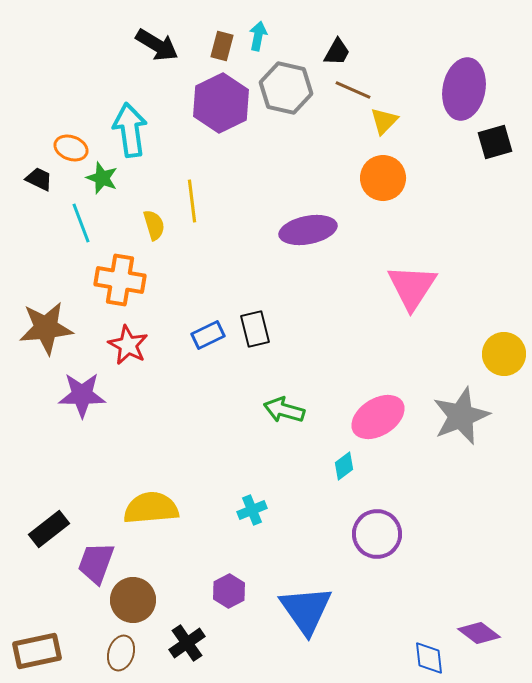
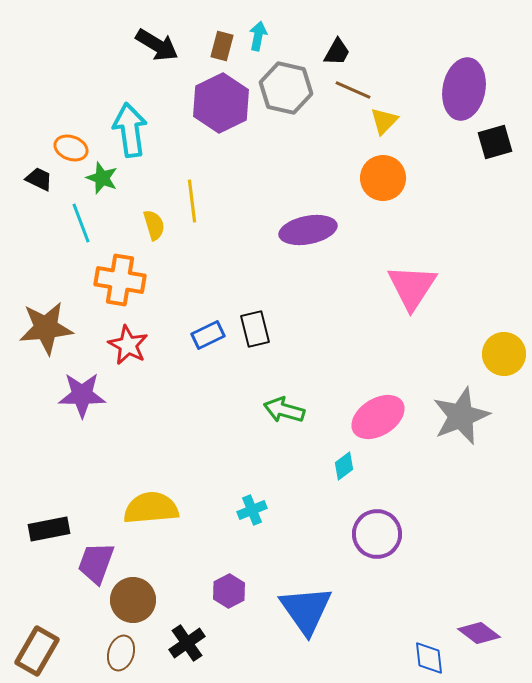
black rectangle at (49, 529): rotated 27 degrees clockwise
brown rectangle at (37, 651): rotated 48 degrees counterclockwise
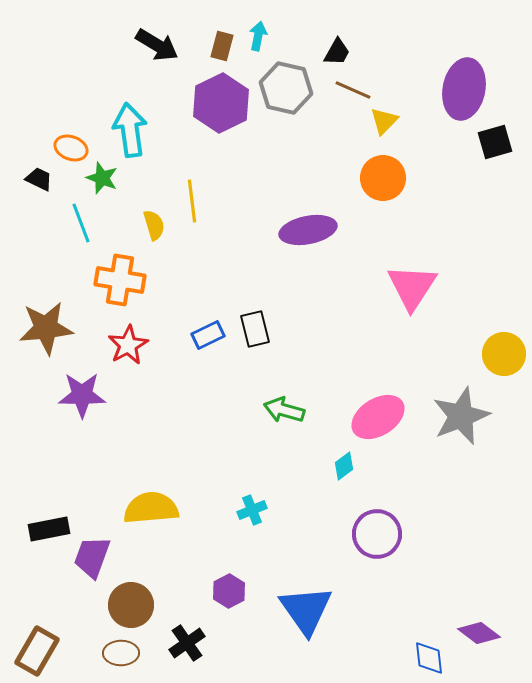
red star at (128, 345): rotated 15 degrees clockwise
purple trapezoid at (96, 563): moved 4 px left, 6 px up
brown circle at (133, 600): moved 2 px left, 5 px down
brown ellipse at (121, 653): rotated 72 degrees clockwise
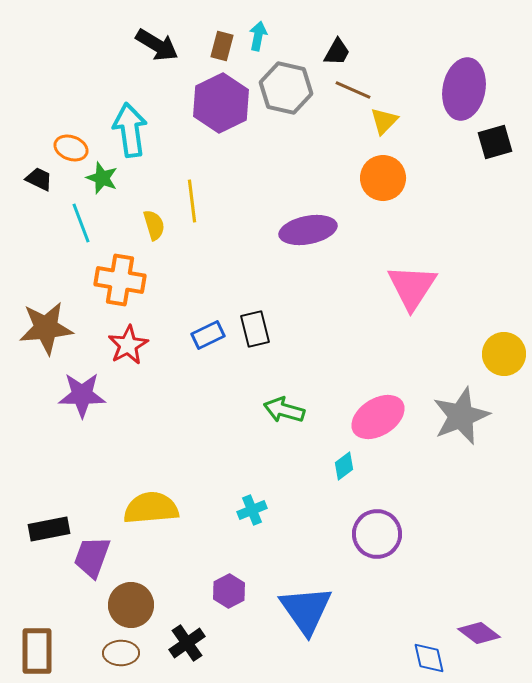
brown rectangle at (37, 651): rotated 30 degrees counterclockwise
blue diamond at (429, 658): rotated 6 degrees counterclockwise
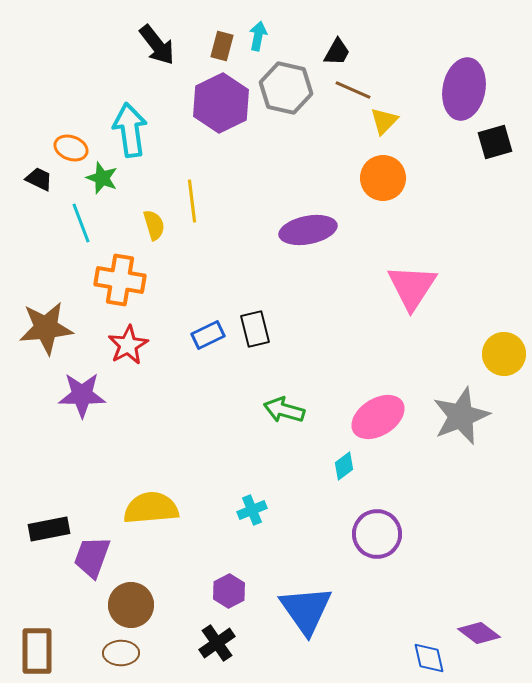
black arrow at (157, 45): rotated 21 degrees clockwise
black cross at (187, 643): moved 30 px right
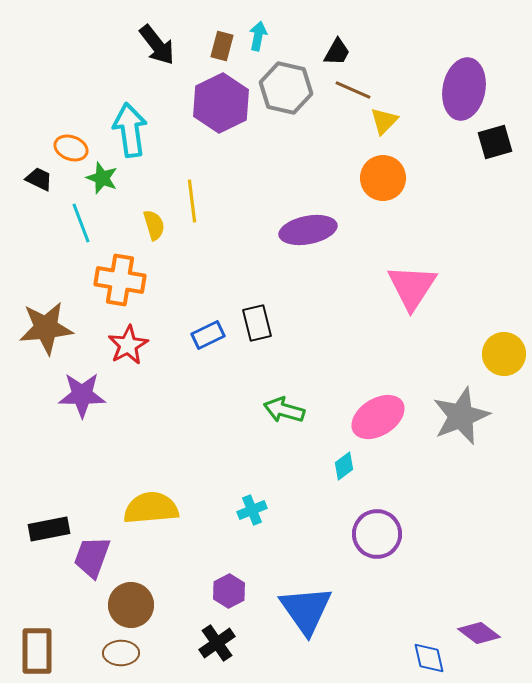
black rectangle at (255, 329): moved 2 px right, 6 px up
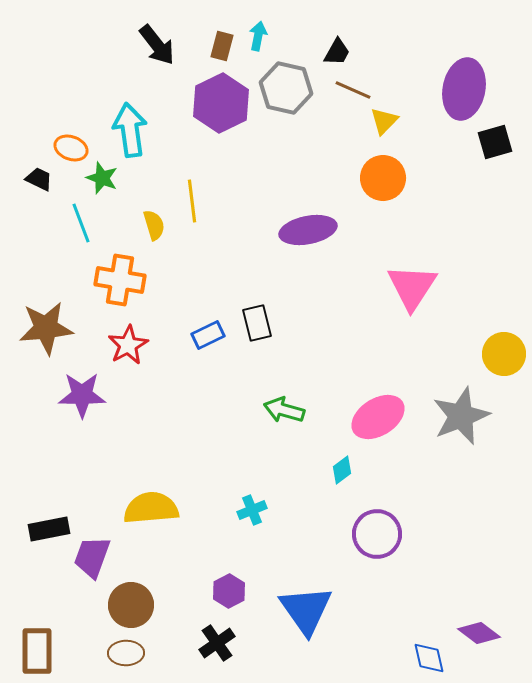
cyan diamond at (344, 466): moved 2 px left, 4 px down
brown ellipse at (121, 653): moved 5 px right
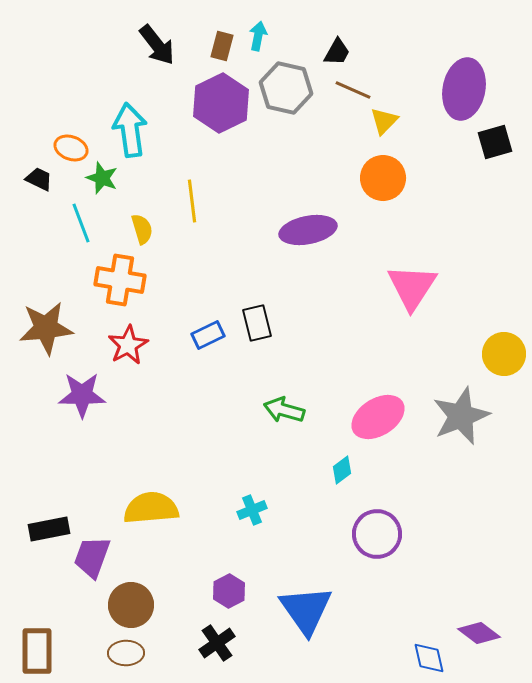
yellow semicircle at (154, 225): moved 12 px left, 4 px down
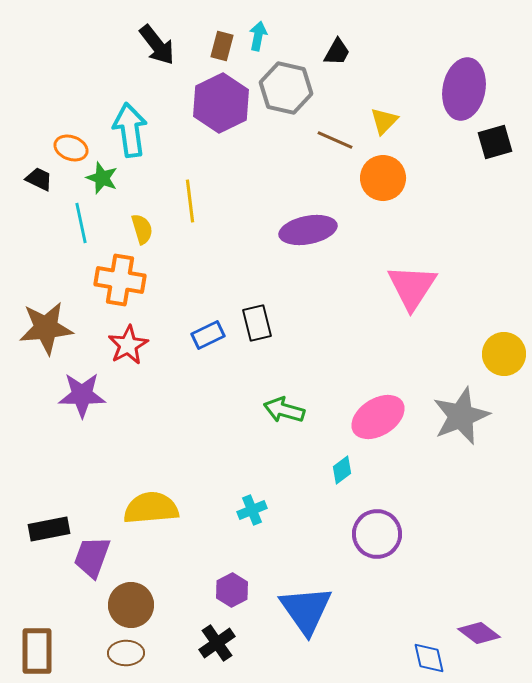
brown line at (353, 90): moved 18 px left, 50 px down
yellow line at (192, 201): moved 2 px left
cyan line at (81, 223): rotated 9 degrees clockwise
purple hexagon at (229, 591): moved 3 px right, 1 px up
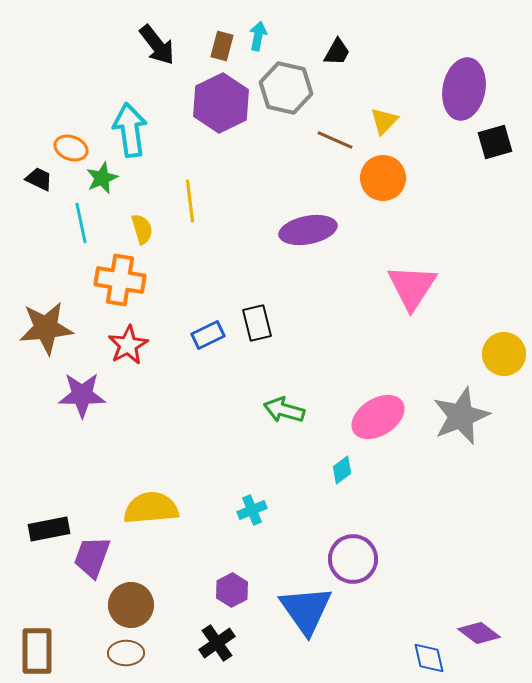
green star at (102, 178): rotated 28 degrees clockwise
purple circle at (377, 534): moved 24 px left, 25 px down
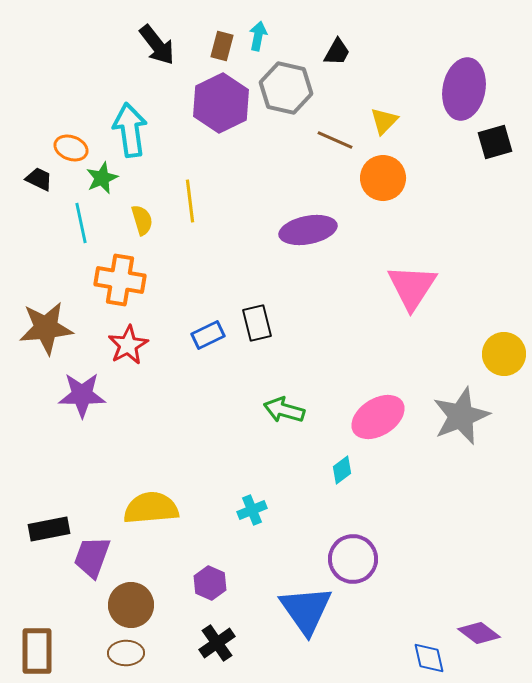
yellow semicircle at (142, 229): moved 9 px up
purple hexagon at (232, 590): moved 22 px left, 7 px up; rotated 8 degrees counterclockwise
